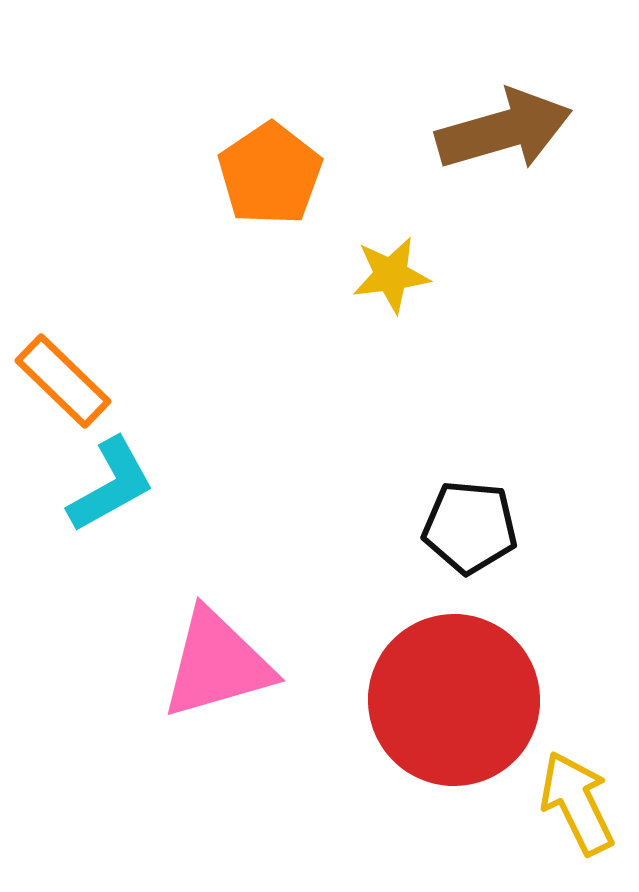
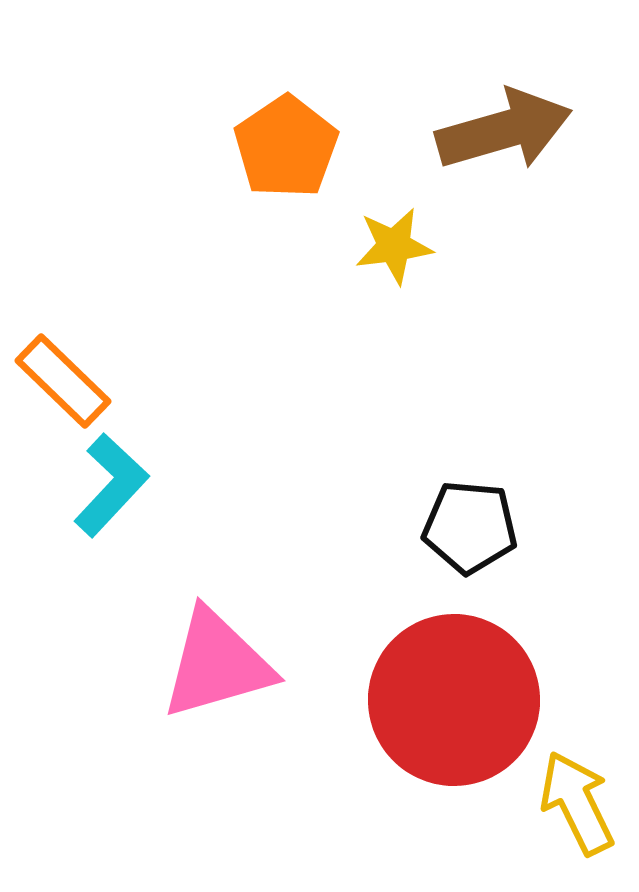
orange pentagon: moved 16 px right, 27 px up
yellow star: moved 3 px right, 29 px up
cyan L-shape: rotated 18 degrees counterclockwise
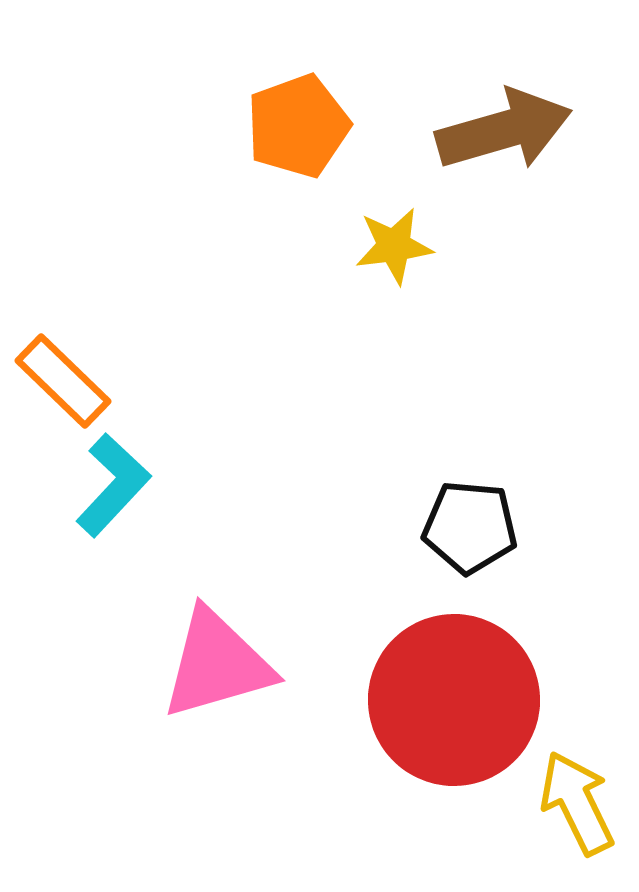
orange pentagon: moved 12 px right, 21 px up; rotated 14 degrees clockwise
cyan L-shape: moved 2 px right
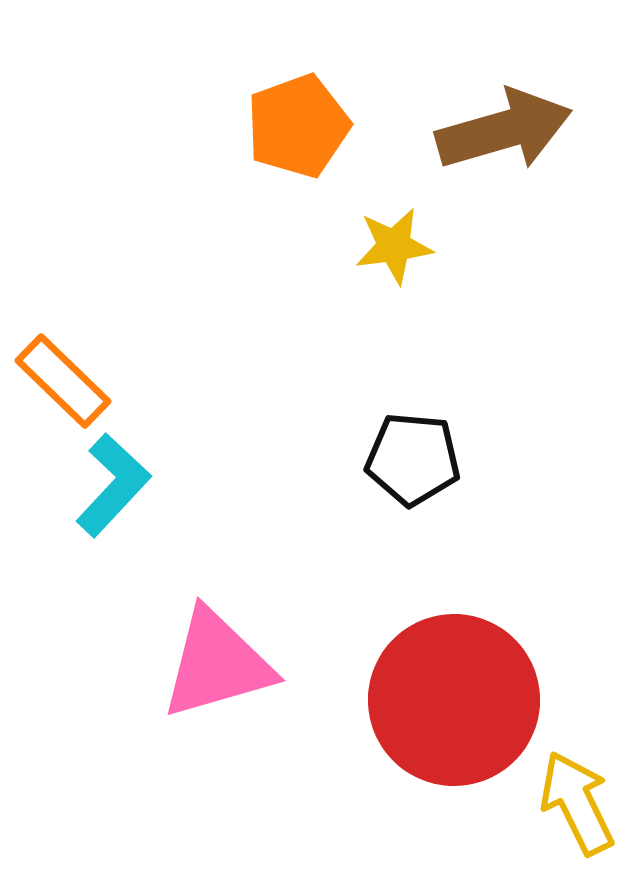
black pentagon: moved 57 px left, 68 px up
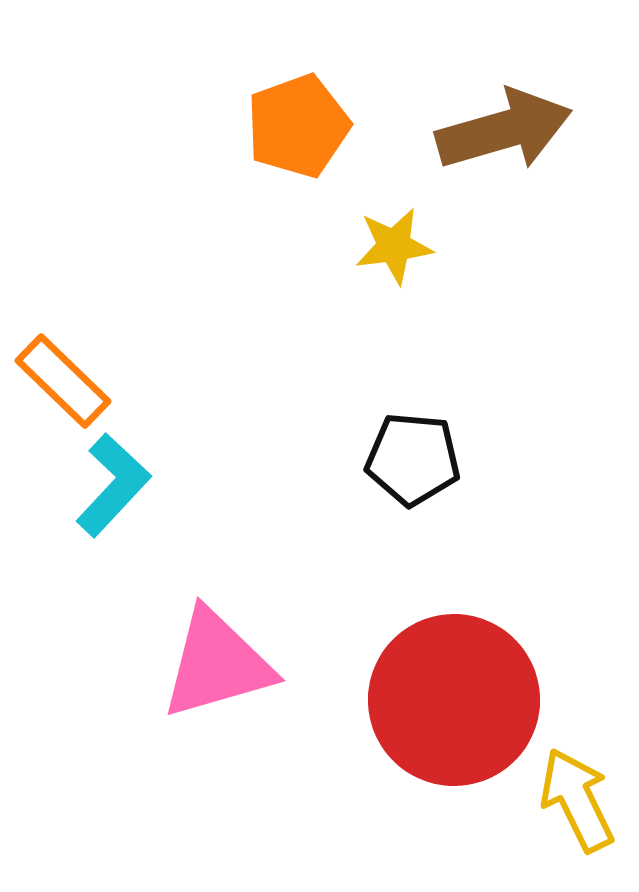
yellow arrow: moved 3 px up
